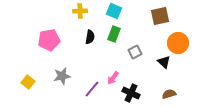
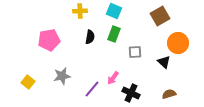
brown square: rotated 18 degrees counterclockwise
gray square: rotated 24 degrees clockwise
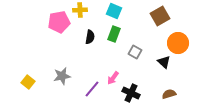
yellow cross: moved 1 px up
pink pentagon: moved 10 px right, 18 px up
gray square: rotated 32 degrees clockwise
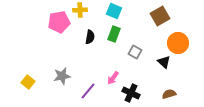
purple line: moved 4 px left, 2 px down
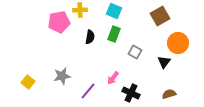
black triangle: rotated 24 degrees clockwise
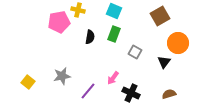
yellow cross: moved 2 px left; rotated 16 degrees clockwise
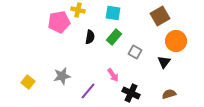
cyan square: moved 1 px left, 2 px down; rotated 14 degrees counterclockwise
green rectangle: moved 3 px down; rotated 21 degrees clockwise
orange circle: moved 2 px left, 2 px up
pink arrow: moved 3 px up; rotated 72 degrees counterclockwise
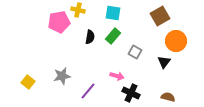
green rectangle: moved 1 px left, 1 px up
pink arrow: moved 4 px right, 1 px down; rotated 40 degrees counterclockwise
brown semicircle: moved 1 px left, 3 px down; rotated 32 degrees clockwise
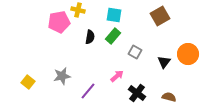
cyan square: moved 1 px right, 2 px down
orange circle: moved 12 px right, 13 px down
pink arrow: rotated 56 degrees counterclockwise
black cross: moved 6 px right; rotated 12 degrees clockwise
brown semicircle: moved 1 px right
